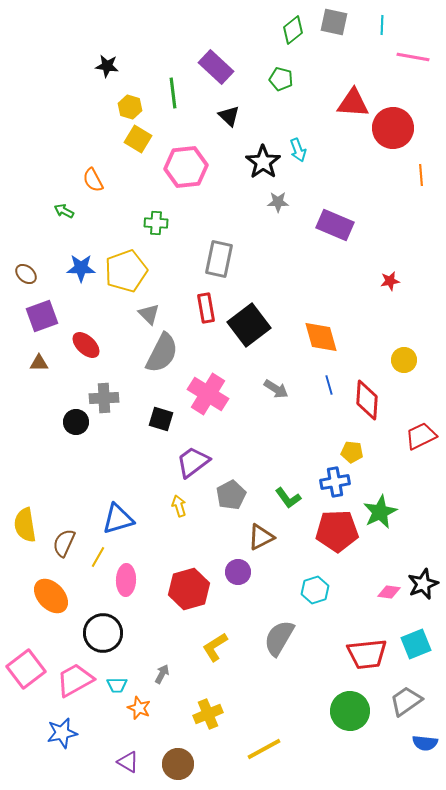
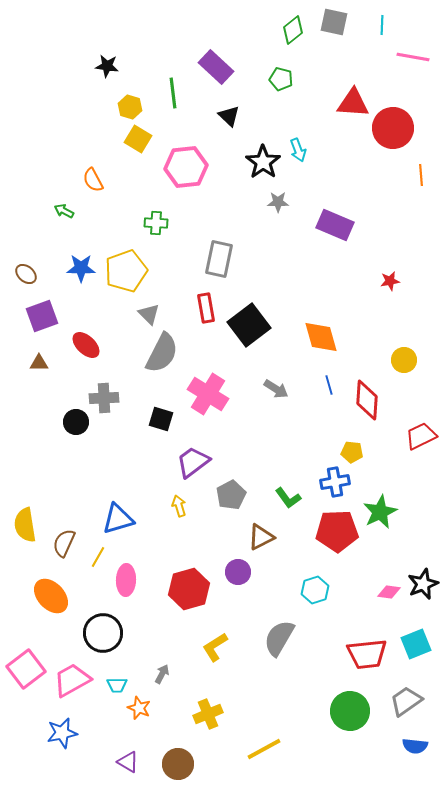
pink trapezoid at (75, 680): moved 3 px left
blue semicircle at (425, 743): moved 10 px left, 3 px down
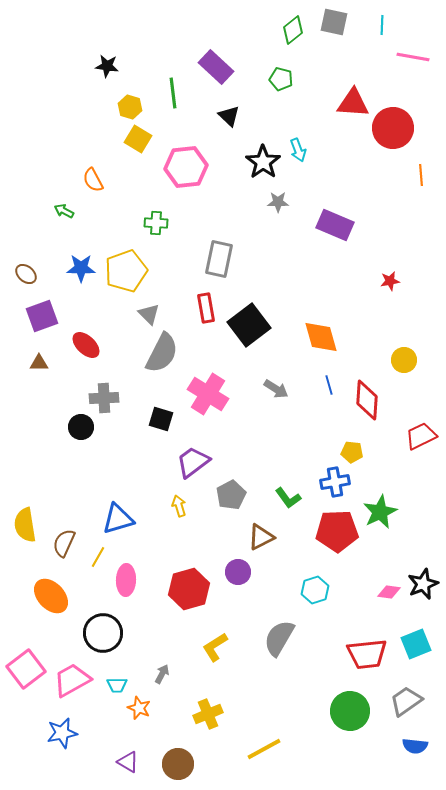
black circle at (76, 422): moved 5 px right, 5 px down
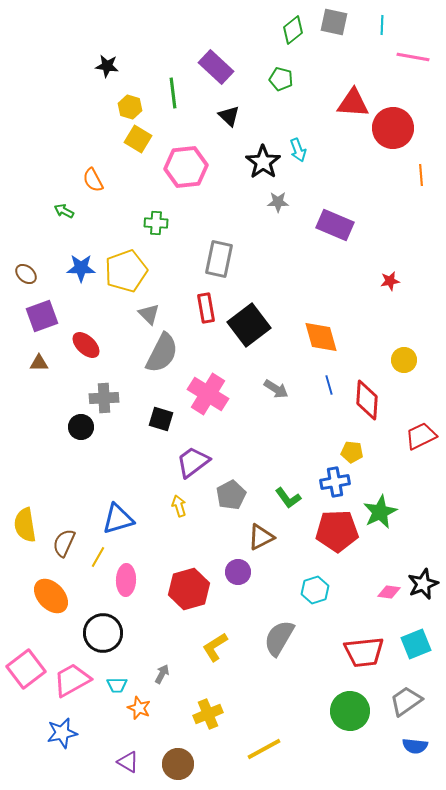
red trapezoid at (367, 654): moved 3 px left, 2 px up
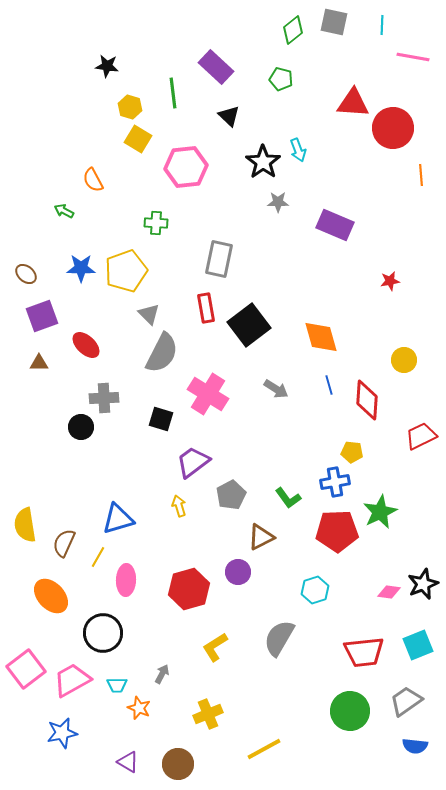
cyan square at (416, 644): moved 2 px right, 1 px down
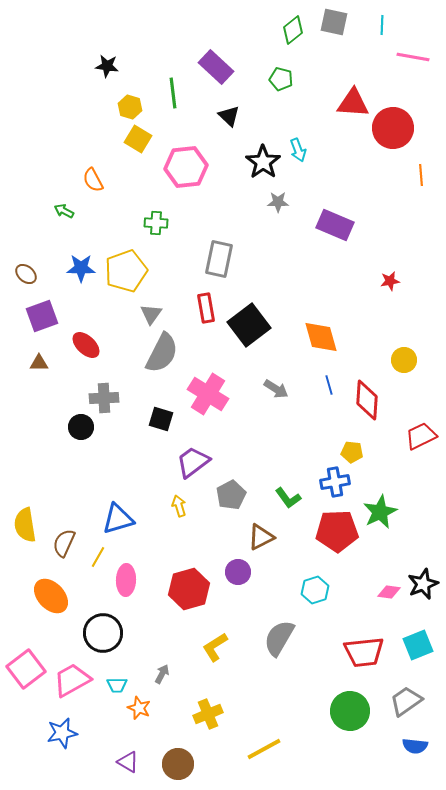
gray triangle at (149, 314): moved 2 px right; rotated 20 degrees clockwise
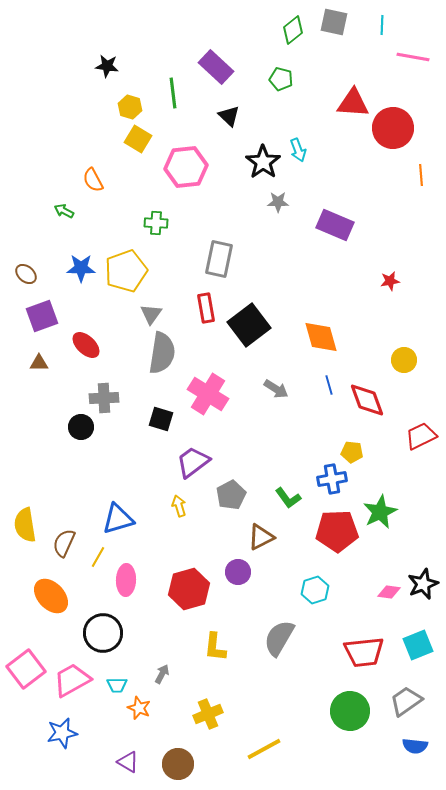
gray semicircle at (162, 353): rotated 18 degrees counterclockwise
red diamond at (367, 400): rotated 24 degrees counterclockwise
blue cross at (335, 482): moved 3 px left, 3 px up
yellow L-shape at (215, 647): rotated 52 degrees counterclockwise
